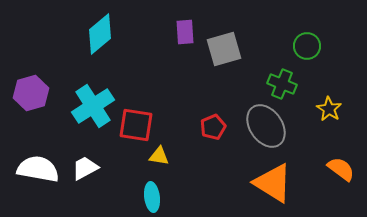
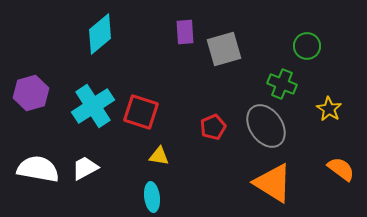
red square: moved 5 px right, 13 px up; rotated 9 degrees clockwise
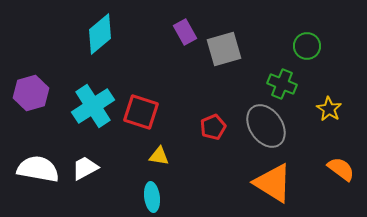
purple rectangle: rotated 25 degrees counterclockwise
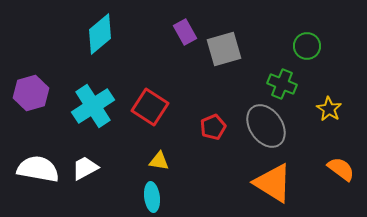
red square: moved 9 px right, 5 px up; rotated 15 degrees clockwise
yellow triangle: moved 5 px down
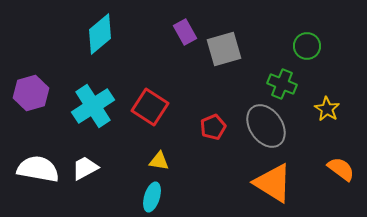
yellow star: moved 2 px left
cyan ellipse: rotated 24 degrees clockwise
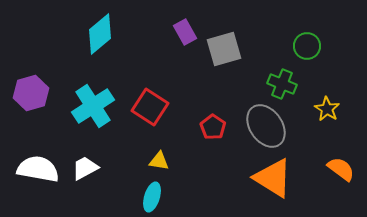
red pentagon: rotated 15 degrees counterclockwise
orange triangle: moved 5 px up
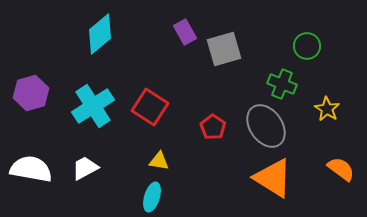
white semicircle: moved 7 px left
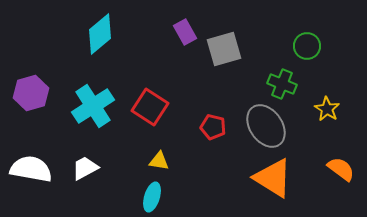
red pentagon: rotated 20 degrees counterclockwise
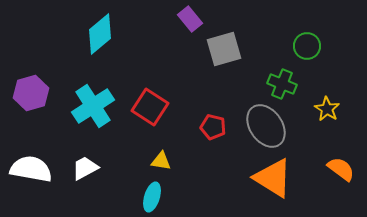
purple rectangle: moved 5 px right, 13 px up; rotated 10 degrees counterclockwise
yellow triangle: moved 2 px right
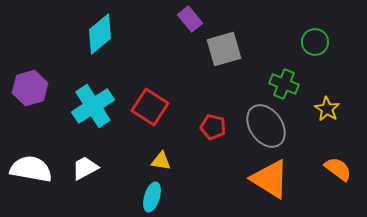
green circle: moved 8 px right, 4 px up
green cross: moved 2 px right
purple hexagon: moved 1 px left, 5 px up
orange semicircle: moved 3 px left
orange triangle: moved 3 px left, 1 px down
